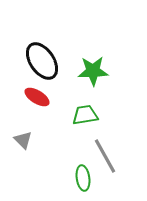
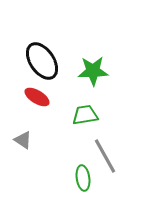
gray triangle: rotated 12 degrees counterclockwise
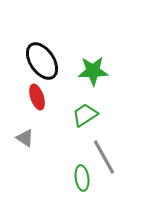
red ellipse: rotated 40 degrees clockwise
green trapezoid: rotated 24 degrees counterclockwise
gray triangle: moved 2 px right, 2 px up
gray line: moved 1 px left, 1 px down
green ellipse: moved 1 px left
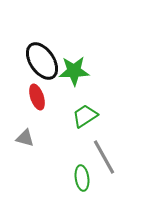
green star: moved 19 px left
green trapezoid: moved 1 px down
gray triangle: rotated 18 degrees counterclockwise
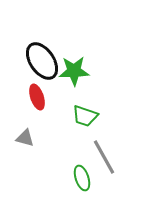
green trapezoid: rotated 128 degrees counterclockwise
green ellipse: rotated 10 degrees counterclockwise
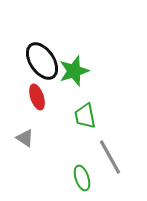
green star: rotated 16 degrees counterclockwise
green trapezoid: rotated 60 degrees clockwise
gray triangle: rotated 18 degrees clockwise
gray line: moved 6 px right
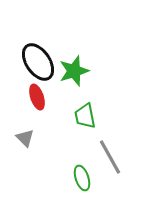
black ellipse: moved 4 px left, 1 px down
gray triangle: rotated 12 degrees clockwise
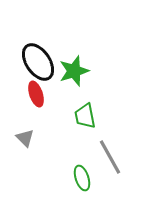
red ellipse: moved 1 px left, 3 px up
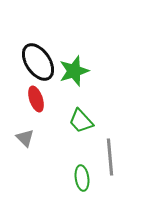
red ellipse: moved 5 px down
green trapezoid: moved 4 px left, 5 px down; rotated 32 degrees counterclockwise
gray line: rotated 24 degrees clockwise
green ellipse: rotated 10 degrees clockwise
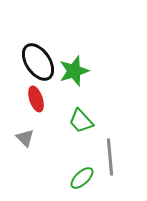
green ellipse: rotated 55 degrees clockwise
